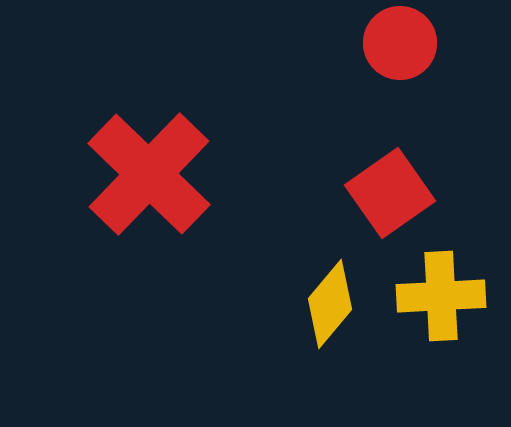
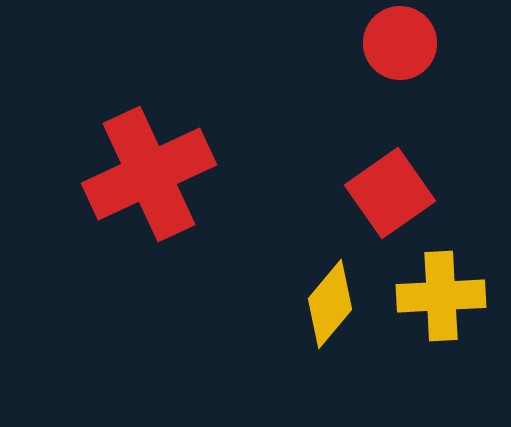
red cross: rotated 21 degrees clockwise
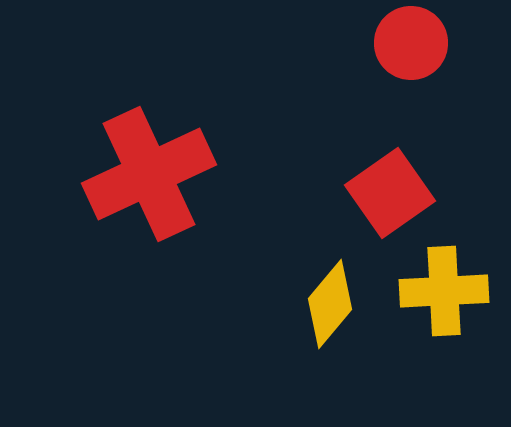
red circle: moved 11 px right
yellow cross: moved 3 px right, 5 px up
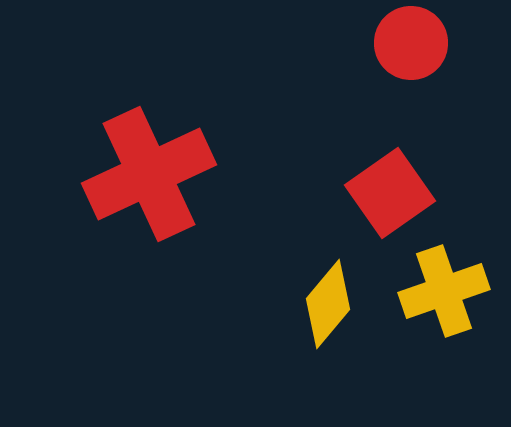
yellow cross: rotated 16 degrees counterclockwise
yellow diamond: moved 2 px left
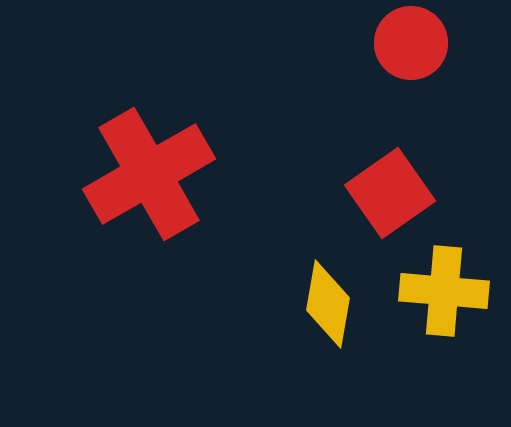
red cross: rotated 5 degrees counterclockwise
yellow cross: rotated 24 degrees clockwise
yellow diamond: rotated 30 degrees counterclockwise
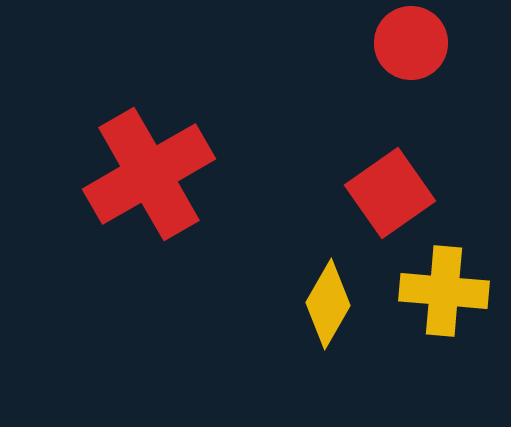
yellow diamond: rotated 20 degrees clockwise
